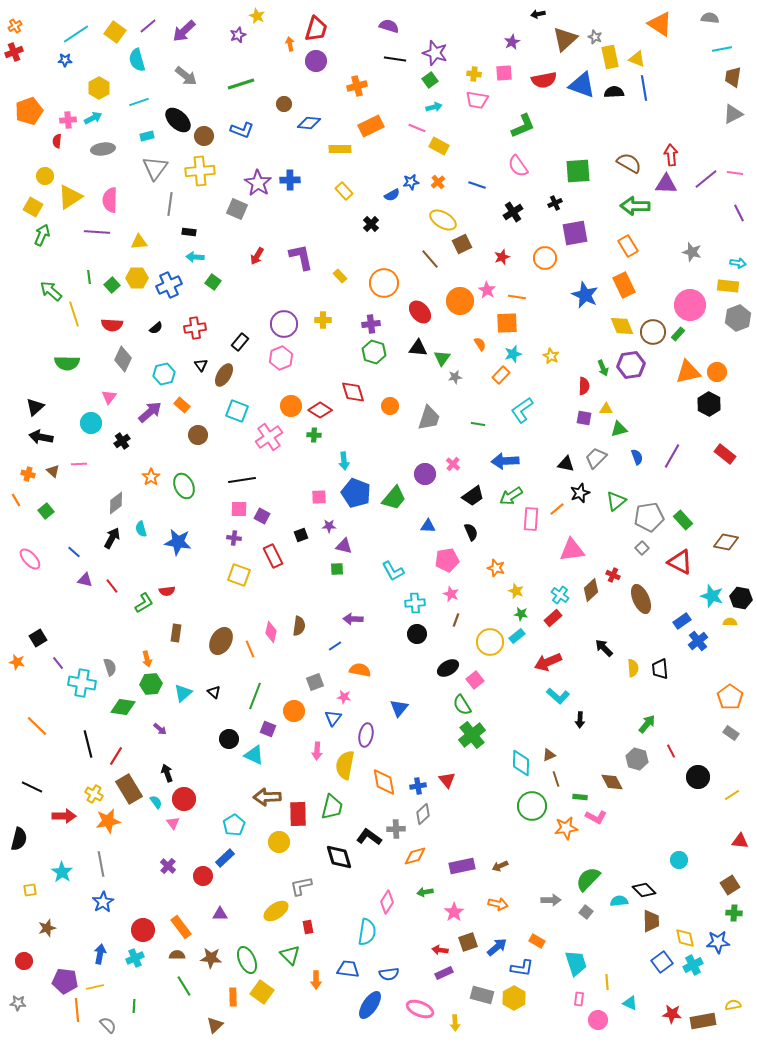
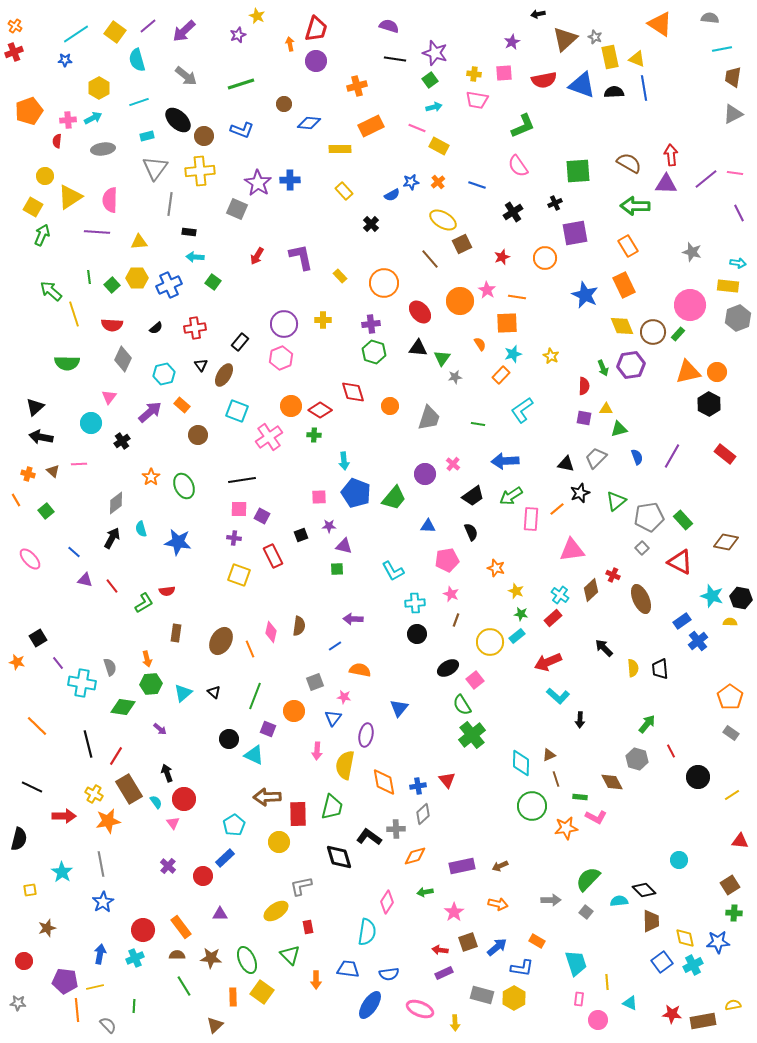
orange cross at (15, 26): rotated 24 degrees counterclockwise
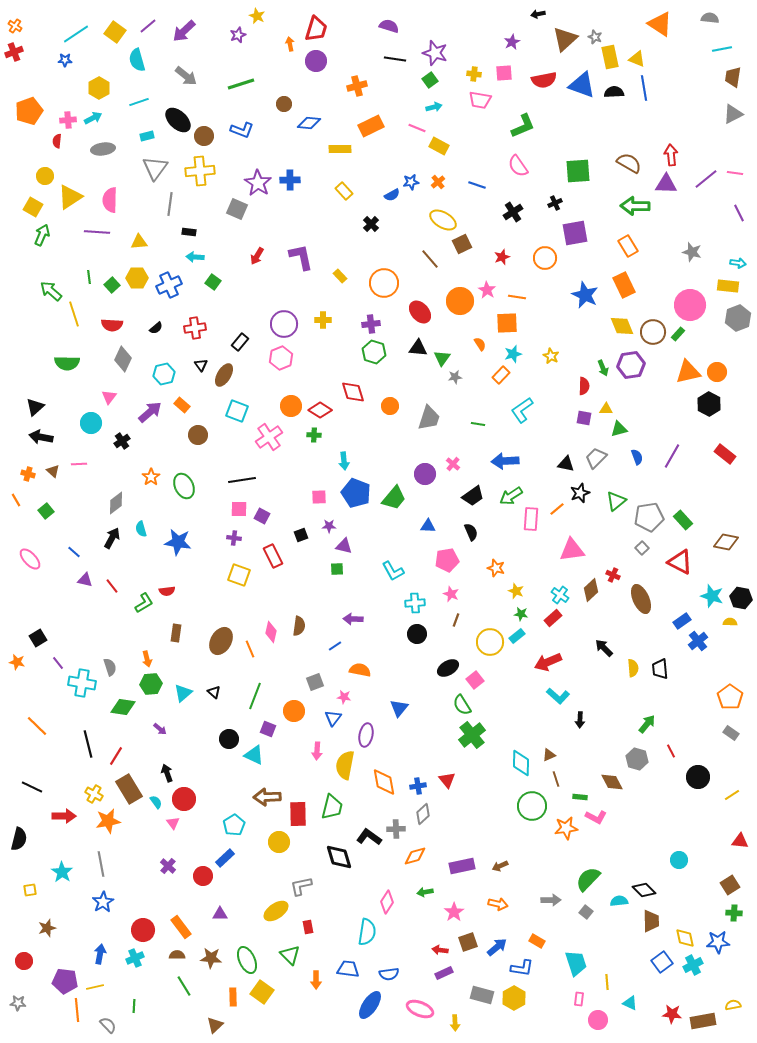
pink trapezoid at (477, 100): moved 3 px right
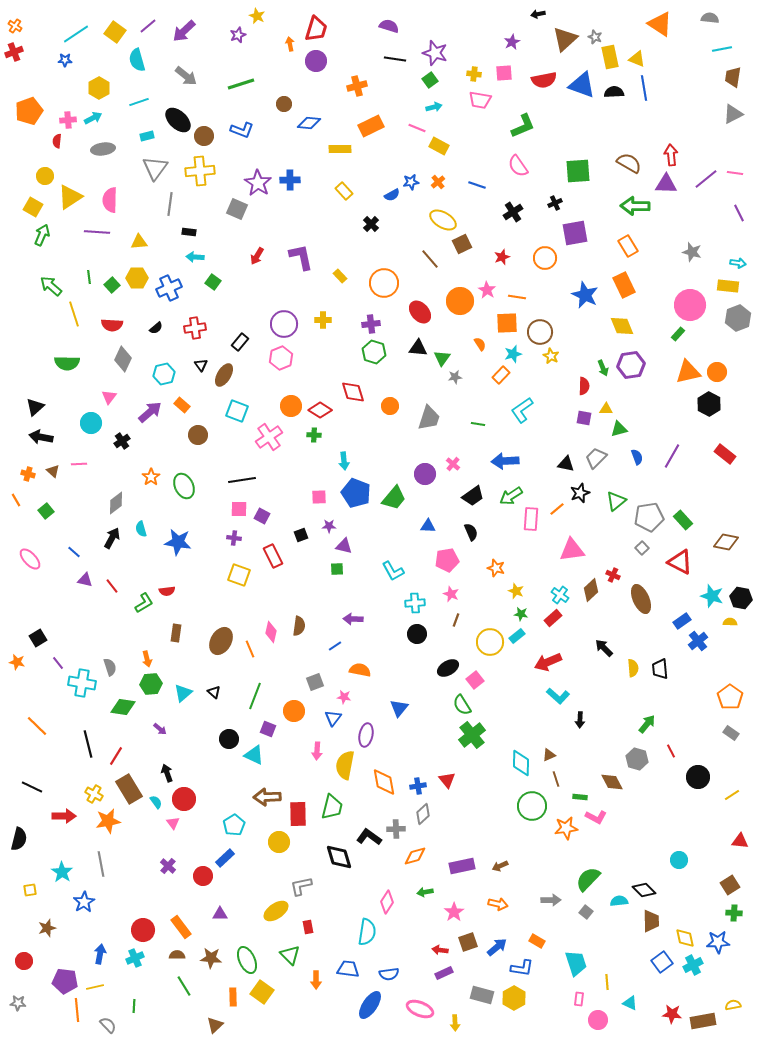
blue cross at (169, 285): moved 3 px down
green arrow at (51, 291): moved 5 px up
brown circle at (653, 332): moved 113 px left
blue star at (103, 902): moved 19 px left
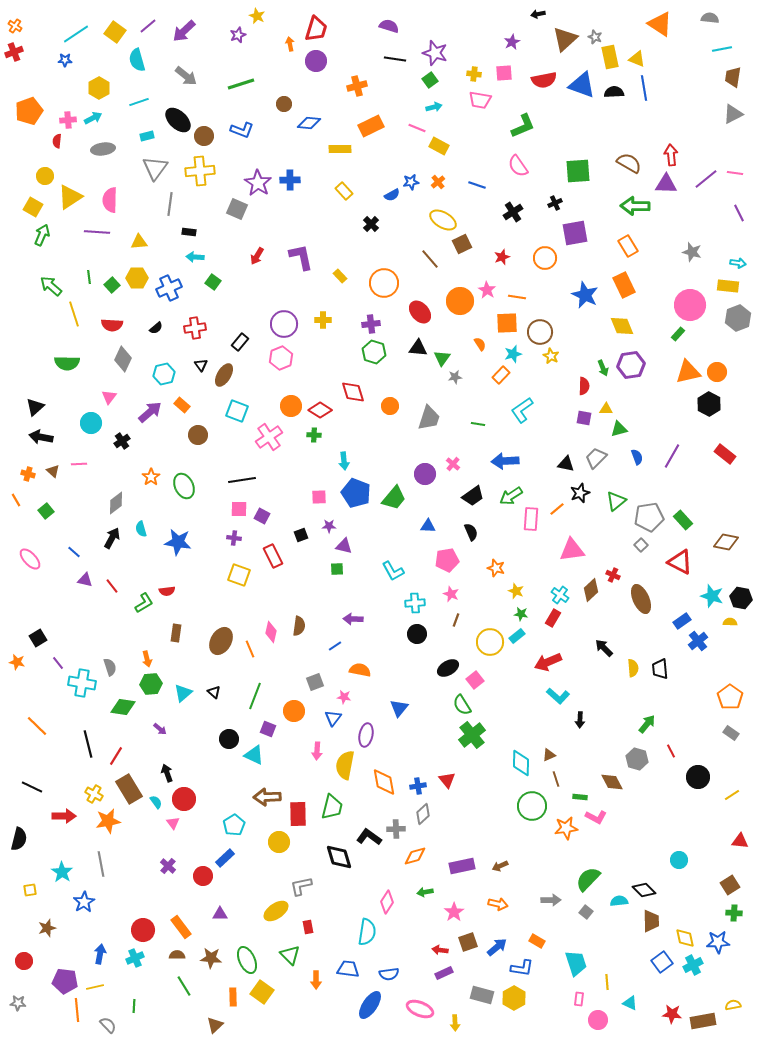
gray square at (642, 548): moved 1 px left, 3 px up
red rectangle at (553, 618): rotated 18 degrees counterclockwise
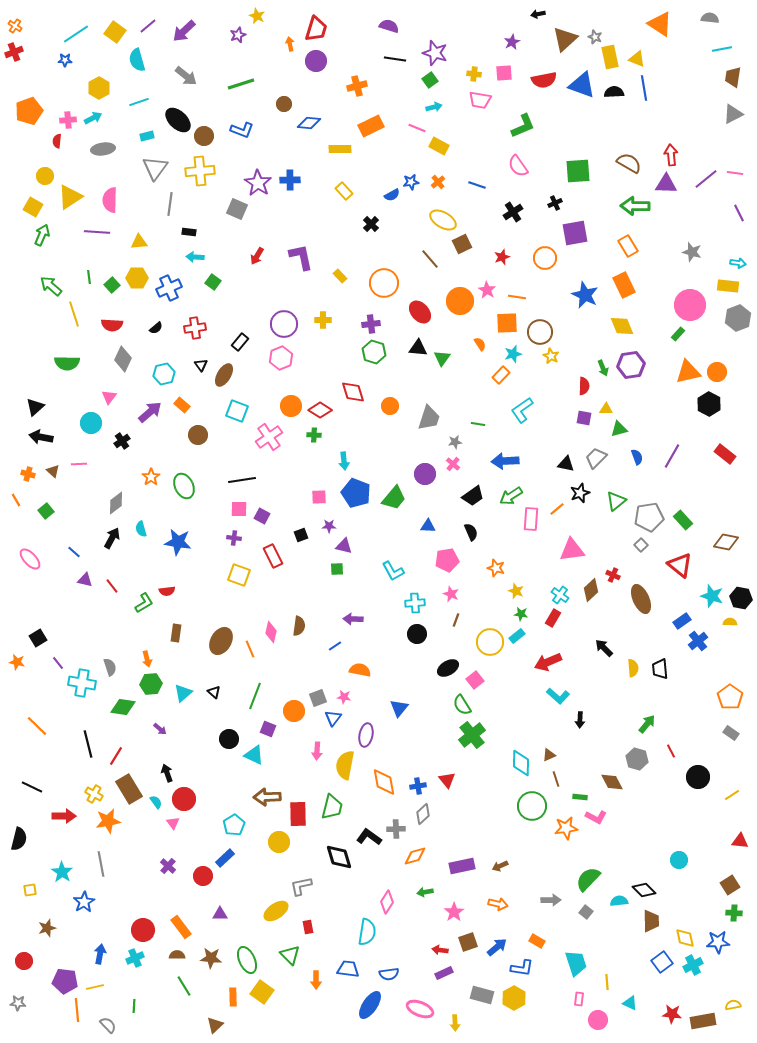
gray star at (455, 377): moved 65 px down
red triangle at (680, 562): moved 3 px down; rotated 12 degrees clockwise
gray square at (315, 682): moved 3 px right, 16 px down
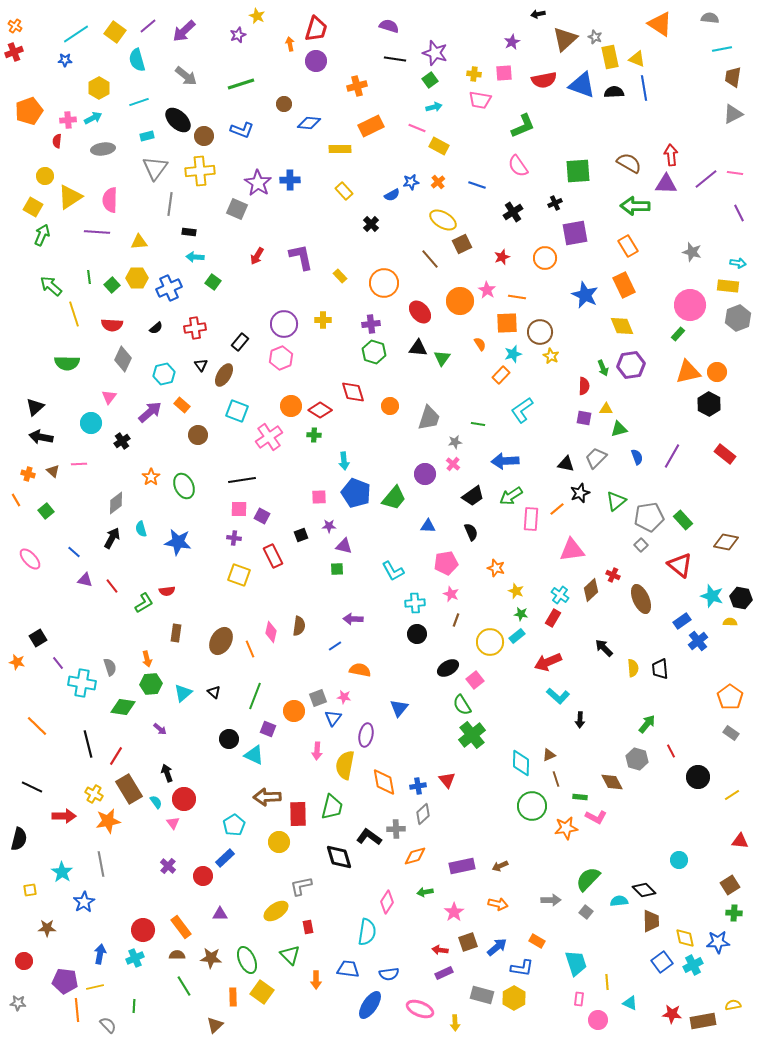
pink pentagon at (447, 560): moved 1 px left, 3 px down
brown star at (47, 928): rotated 18 degrees clockwise
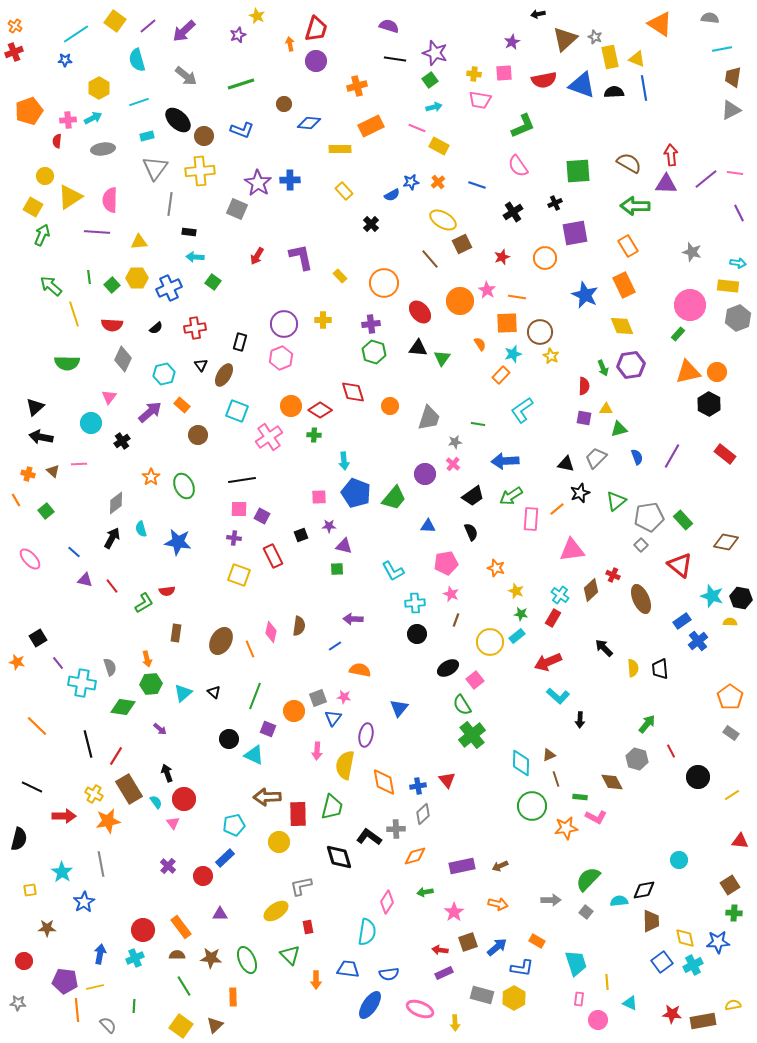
yellow square at (115, 32): moved 11 px up
gray triangle at (733, 114): moved 2 px left, 4 px up
black rectangle at (240, 342): rotated 24 degrees counterclockwise
cyan pentagon at (234, 825): rotated 20 degrees clockwise
black diamond at (644, 890): rotated 55 degrees counterclockwise
yellow square at (262, 992): moved 81 px left, 34 px down
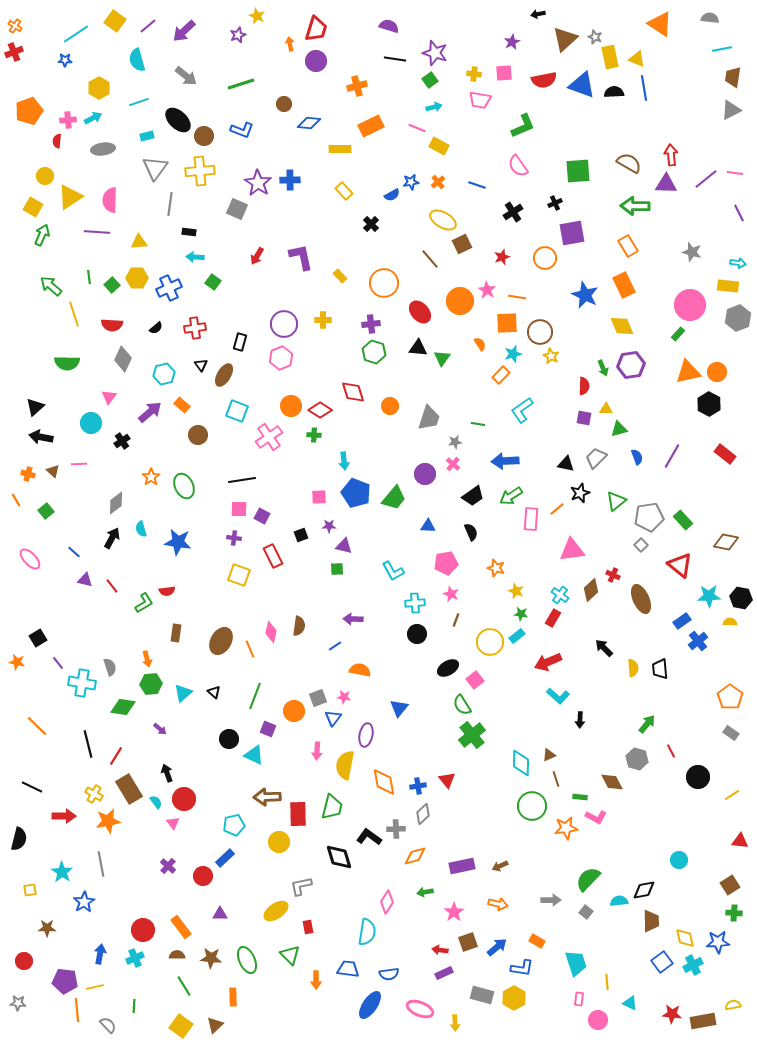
purple square at (575, 233): moved 3 px left
cyan star at (712, 596): moved 3 px left; rotated 20 degrees counterclockwise
